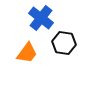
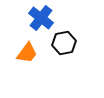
black hexagon: rotated 20 degrees counterclockwise
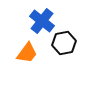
blue cross: moved 1 px right, 3 px down
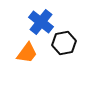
blue cross: moved 1 px left, 1 px down
